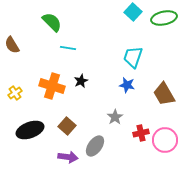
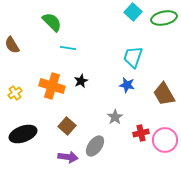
black ellipse: moved 7 px left, 4 px down
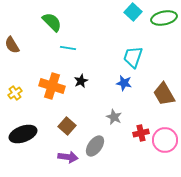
blue star: moved 3 px left, 2 px up
gray star: moved 1 px left; rotated 14 degrees counterclockwise
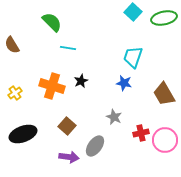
purple arrow: moved 1 px right
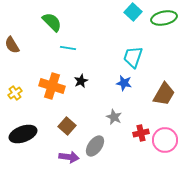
brown trapezoid: rotated 120 degrees counterclockwise
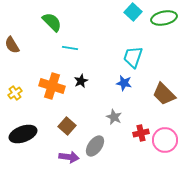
cyan line: moved 2 px right
brown trapezoid: rotated 105 degrees clockwise
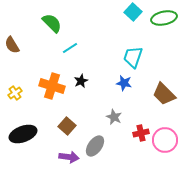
green semicircle: moved 1 px down
cyan line: rotated 42 degrees counterclockwise
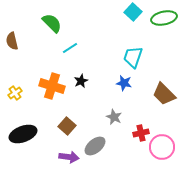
brown semicircle: moved 4 px up; rotated 18 degrees clockwise
pink circle: moved 3 px left, 7 px down
gray ellipse: rotated 15 degrees clockwise
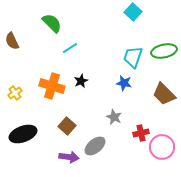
green ellipse: moved 33 px down
brown semicircle: rotated 12 degrees counterclockwise
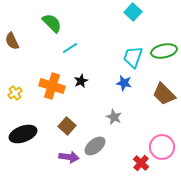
red cross: moved 30 px down; rotated 35 degrees counterclockwise
